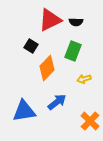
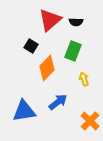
red triangle: rotated 15 degrees counterclockwise
yellow arrow: rotated 88 degrees clockwise
blue arrow: moved 1 px right
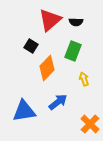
orange cross: moved 3 px down
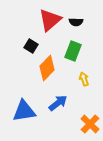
blue arrow: moved 1 px down
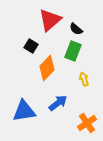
black semicircle: moved 7 px down; rotated 40 degrees clockwise
orange cross: moved 3 px left, 1 px up; rotated 12 degrees clockwise
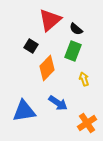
blue arrow: rotated 72 degrees clockwise
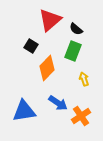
orange cross: moved 6 px left, 7 px up
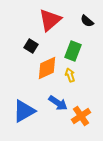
black semicircle: moved 11 px right, 8 px up
orange diamond: rotated 20 degrees clockwise
yellow arrow: moved 14 px left, 4 px up
blue triangle: rotated 20 degrees counterclockwise
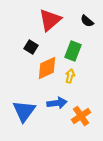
black square: moved 1 px down
yellow arrow: moved 1 px down; rotated 32 degrees clockwise
blue arrow: moved 1 px left; rotated 42 degrees counterclockwise
blue triangle: rotated 25 degrees counterclockwise
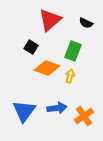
black semicircle: moved 1 px left, 2 px down; rotated 16 degrees counterclockwise
orange diamond: rotated 45 degrees clockwise
blue arrow: moved 5 px down
orange cross: moved 3 px right
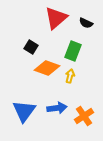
red triangle: moved 6 px right, 2 px up
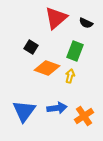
green rectangle: moved 2 px right
